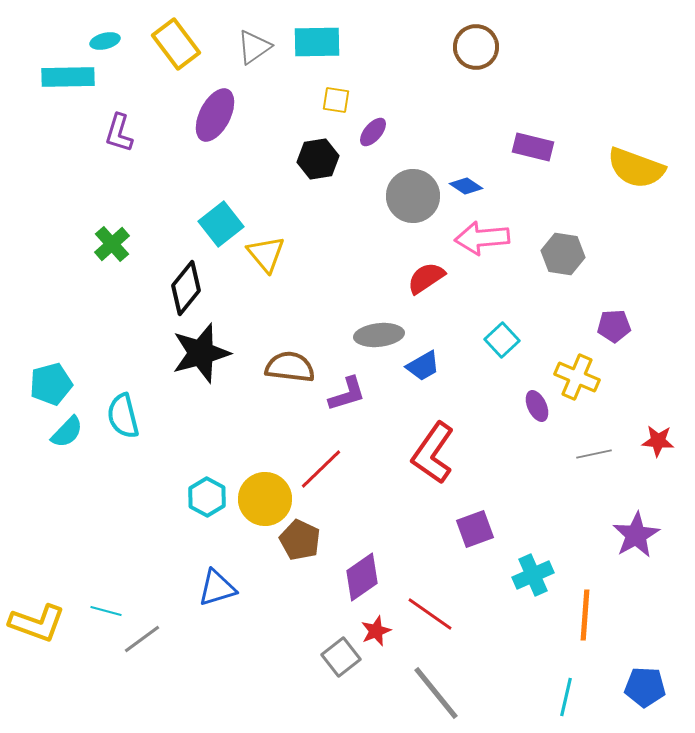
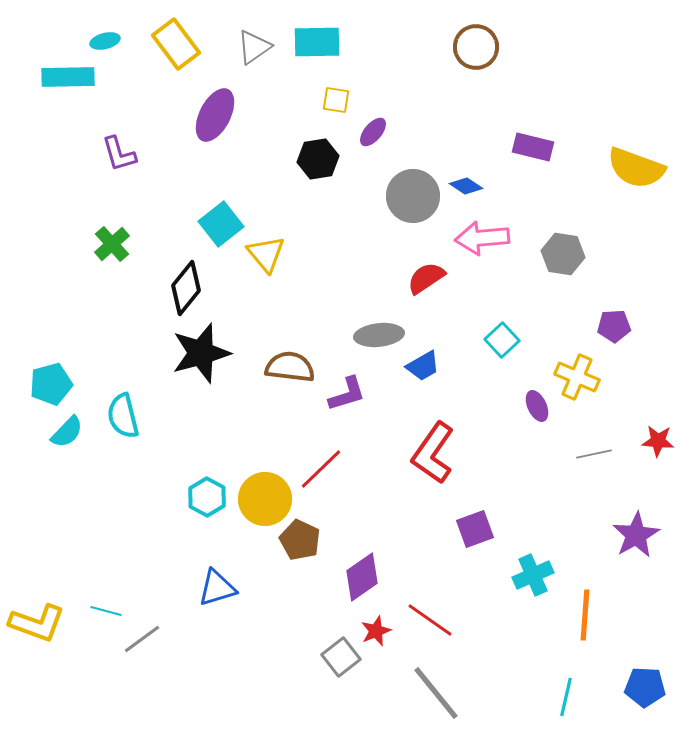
purple L-shape at (119, 133): moved 21 px down; rotated 33 degrees counterclockwise
red line at (430, 614): moved 6 px down
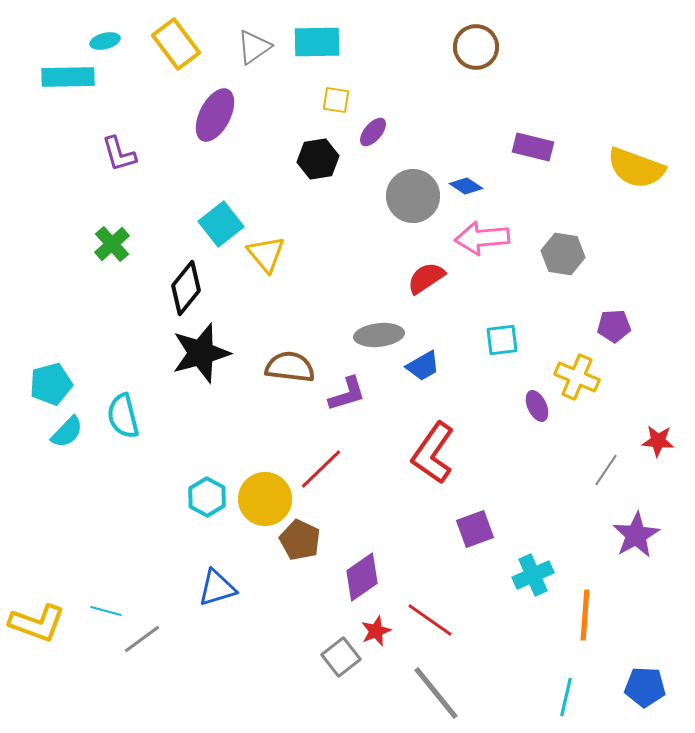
cyan square at (502, 340): rotated 36 degrees clockwise
gray line at (594, 454): moved 12 px right, 16 px down; rotated 44 degrees counterclockwise
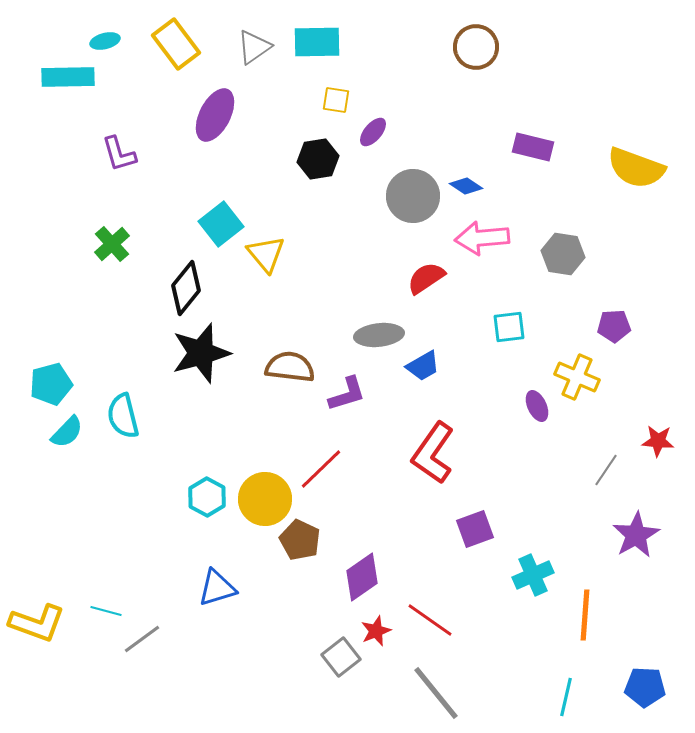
cyan square at (502, 340): moved 7 px right, 13 px up
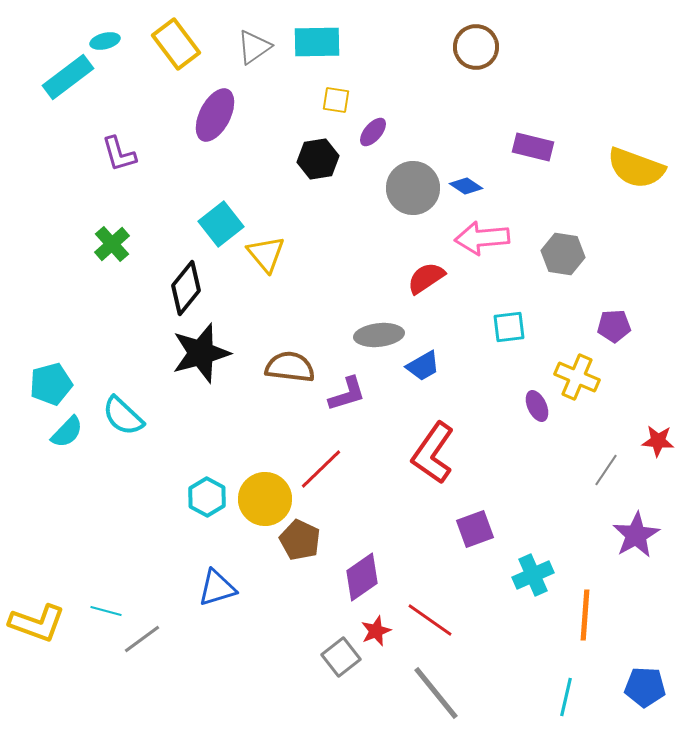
cyan rectangle at (68, 77): rotated 36 degrees counterclockwise
gray circle at (413, 196): moved 8 px up
cyan semicircle at (123, 416): rotated 33 degrees counterclockwise
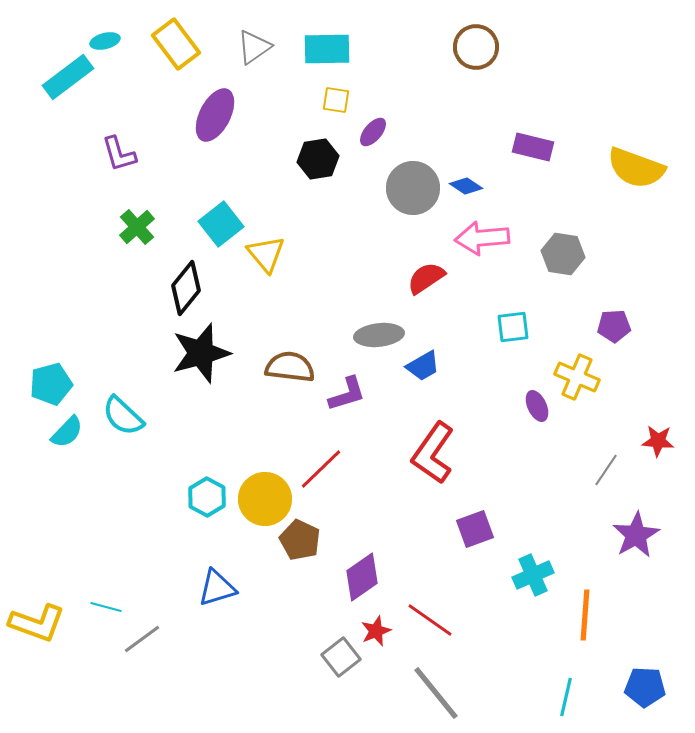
cyan rectangle at (317, 42): moved 10 px right, 7 px down
green cross at (112, 244): moved 25 px right, 17 px up
cyan square at (509, 327): moved 4 px right
cyan line at (106, 611): moved 4 px up
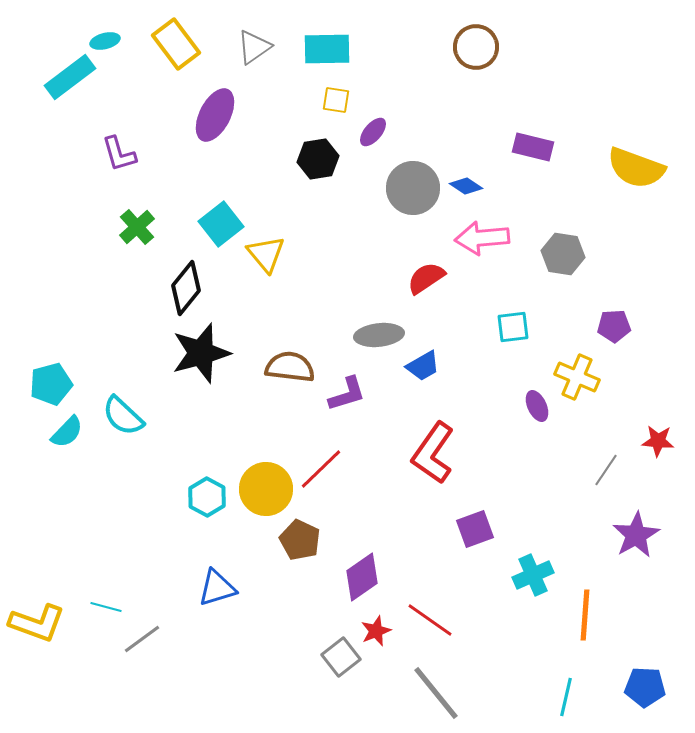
cyan rectangle at (68, 77): moved 2 px right
yellow circle at (265, 499): moved 1 px right, 10 px up
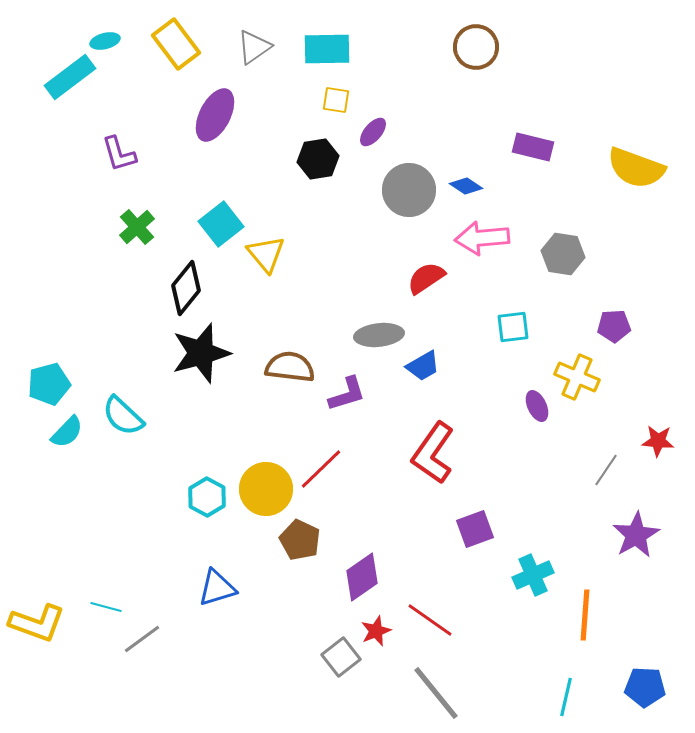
gray circle at (413, 188): moved 4 px left, 2 px down
cyan pentagon at (51, 384): moved 2 px left
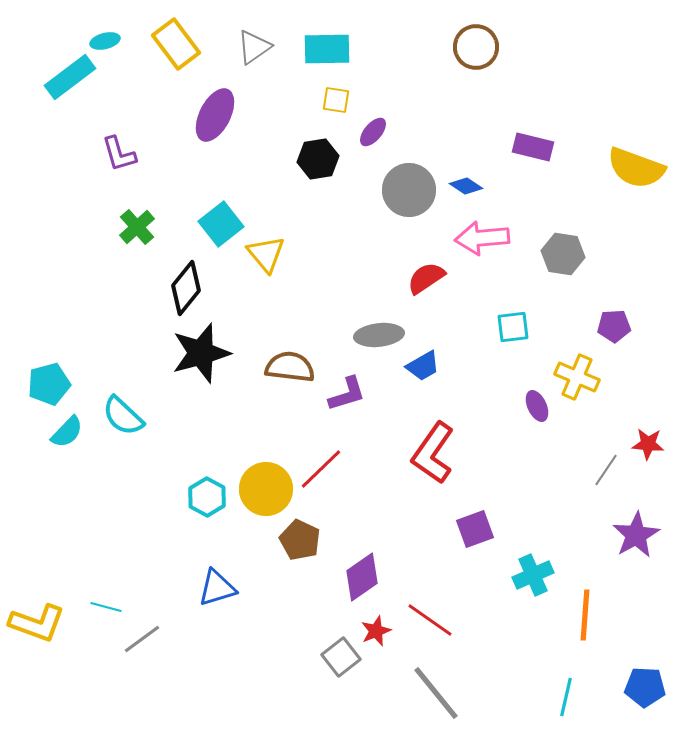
red star at (658, 441): moved 10 px left, 3 px down
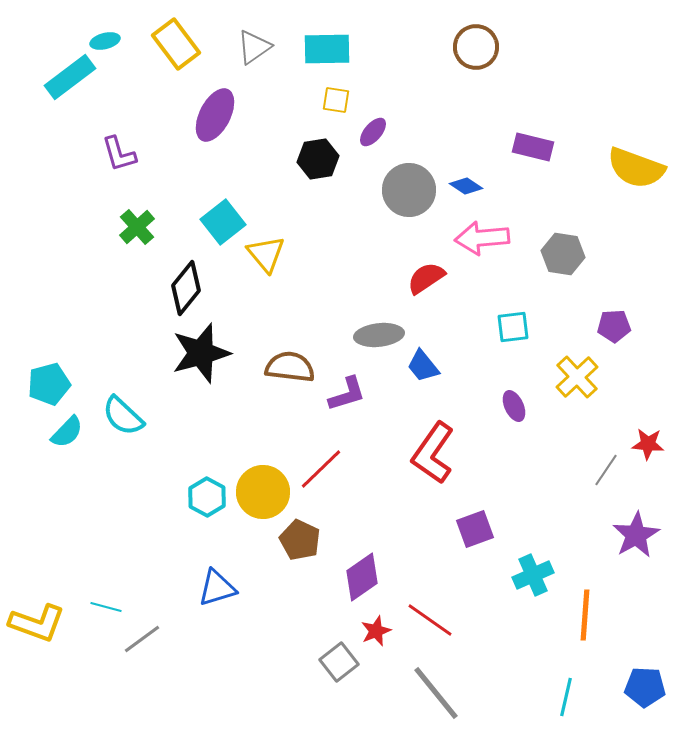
cyan square at (221, 224): moved 2 px right, 2 px up
blue trapezoid at (423, 366): rotated 81 degrees clockwise
yellow cross at (577, 377): rotated 24 degrees clockwise
purple ellipse at (537, 406): moved 23 px left
yellow circle at (266, 489): moved 3 px left, 3 px down
gray square at (341, 657): moved 2 px left, 5 px down
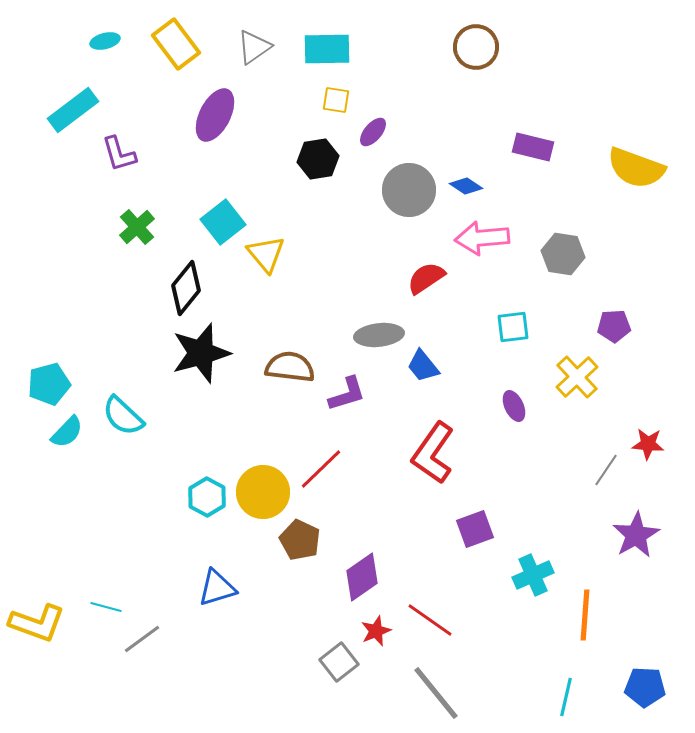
cyan rectangle at (70, 77): moved 3 px right, 33 px down
